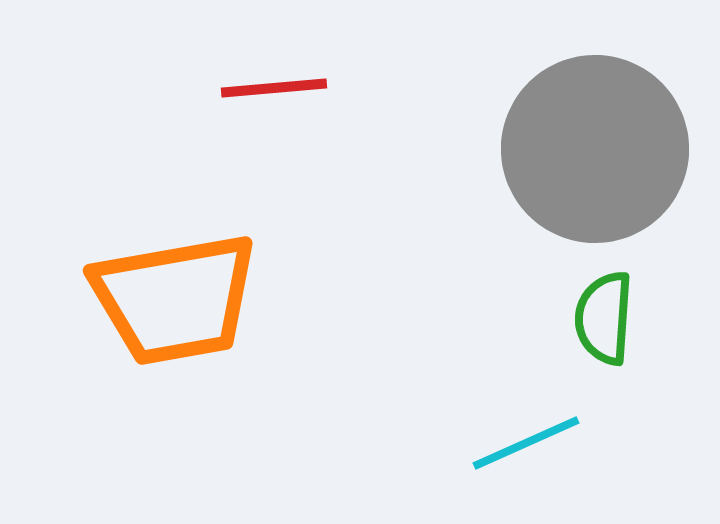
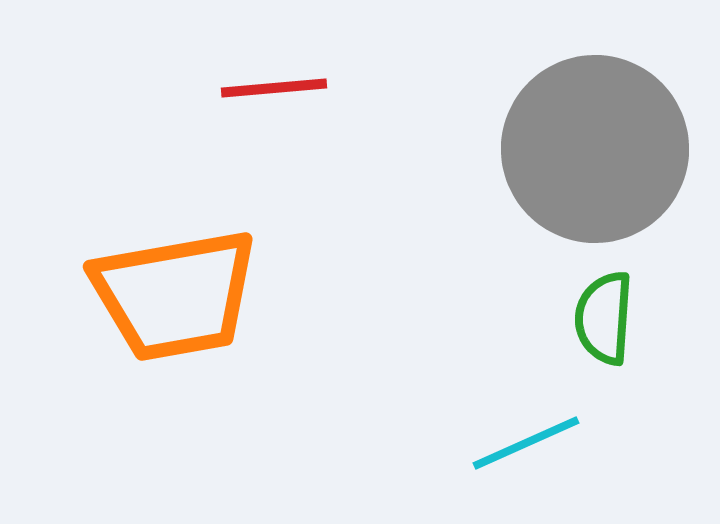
orange trapezoid: moved 4 px up
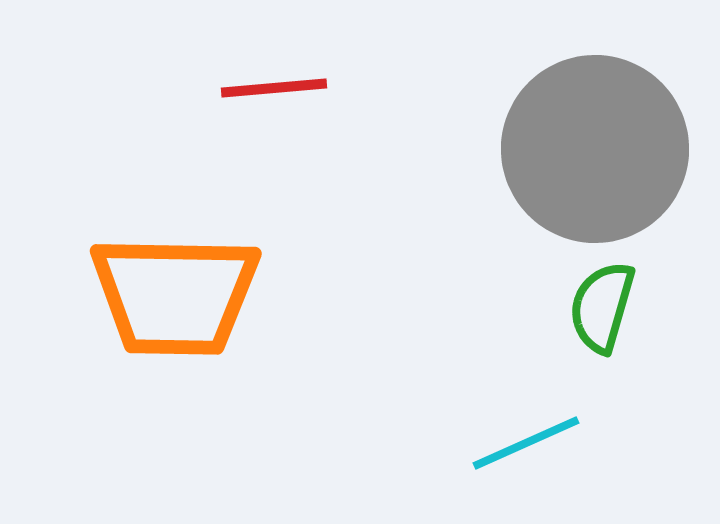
orange trapezoid: rotated 11 degrees clockwise
green semicircle: moved 2 px left, 11 px up; rotated 12 degrees clockwise
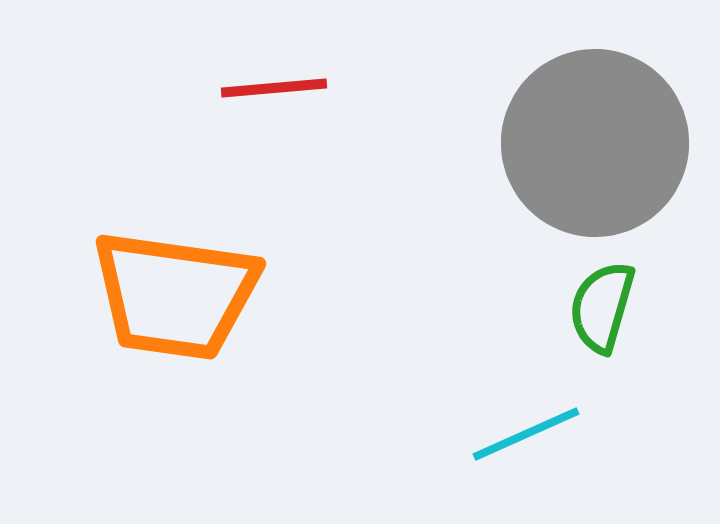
gray circle: moved 6 px up
orange trapezoid: rotated 7 degrees clockwise
cyan line: moved 9 px up
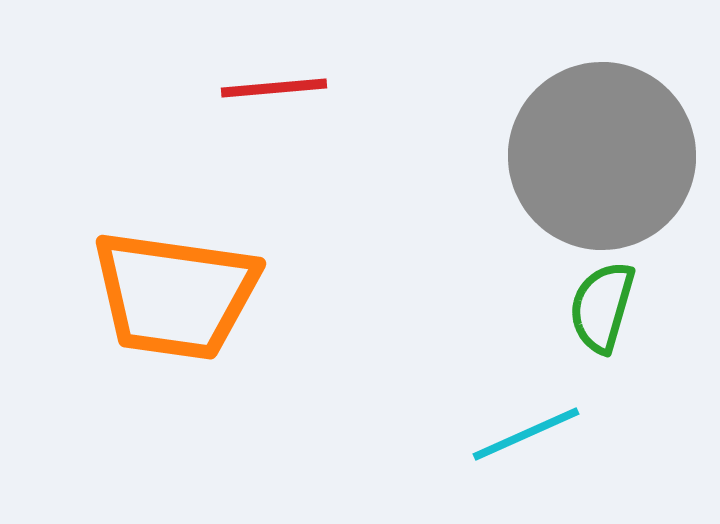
gray circle: moved 7 px right, 13 px down
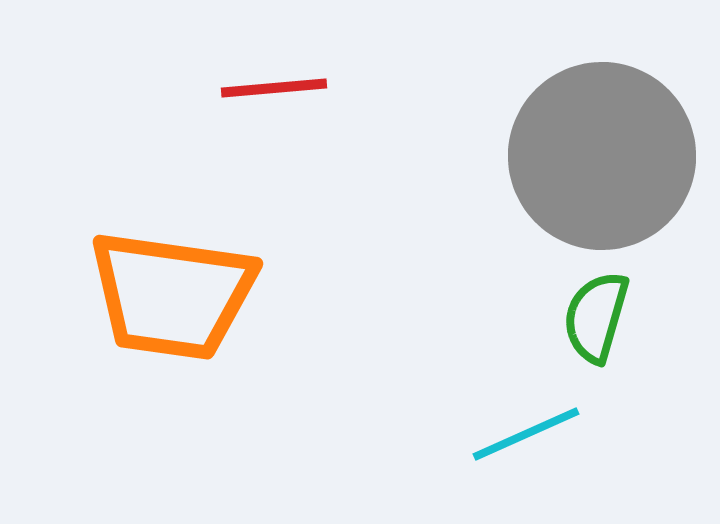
orange trapezoid: moved 3 px left
green semicircle: moved 6 px left, 10 px down
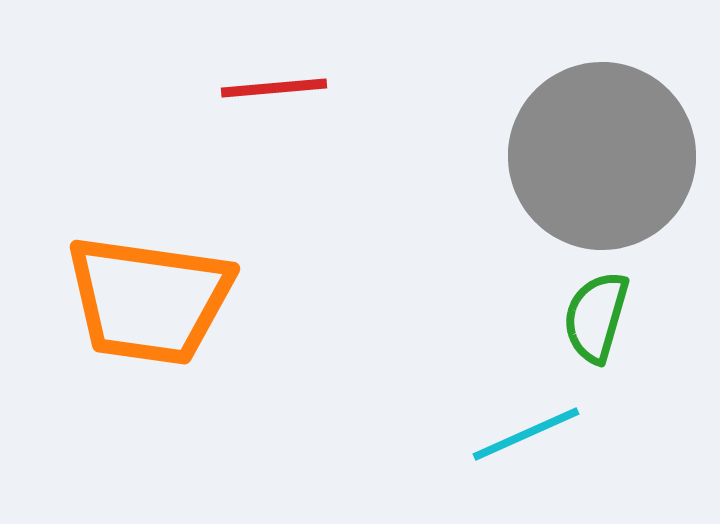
orange trapezoid: moved 23 px left, 5 px down
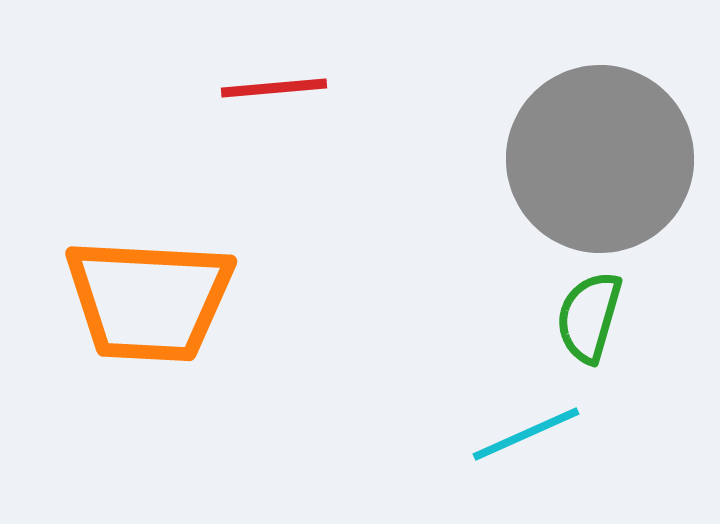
gray circle: moved 2 px left, 3 px down
orange trapezoid: rotated 5 degrees counterclockwise
green semicircle: moved 7 px left
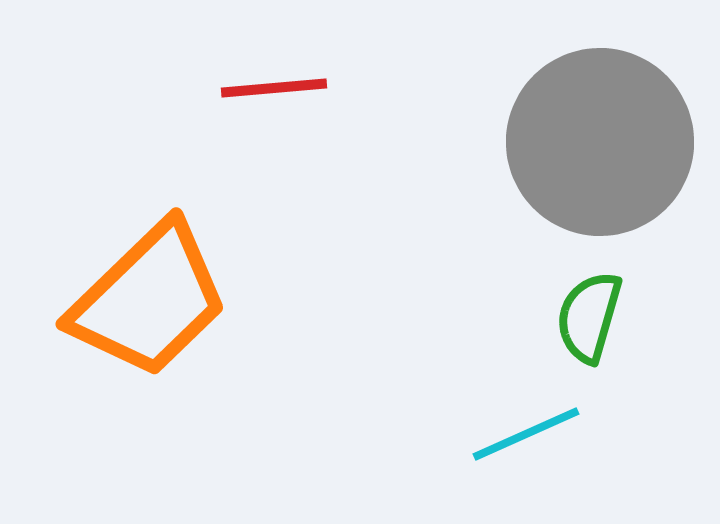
gray circle: moved 17 px up
orange trapezoid: rotated 47 degrees counterclockwise
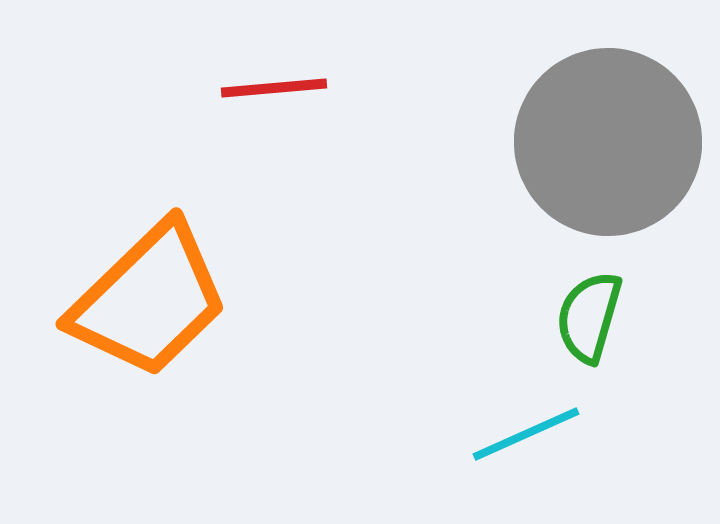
gray circle: moved 8 px right
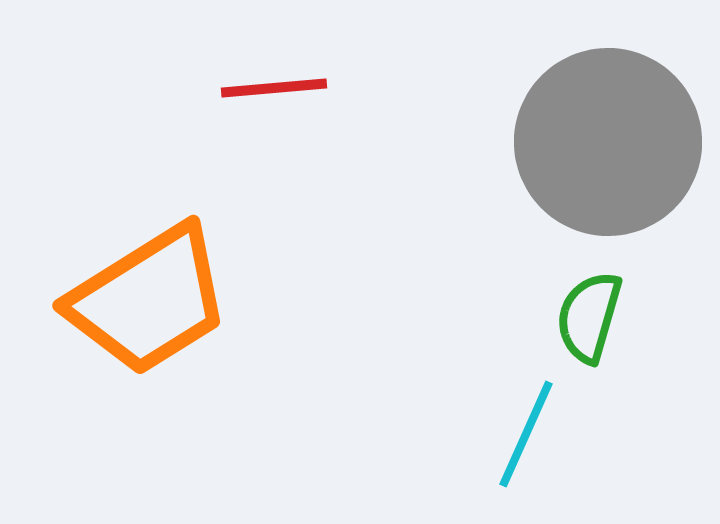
orange trapezoid: rotated 12 degrees clockwise
cyan line: rotated 42 degrees counterclockwise
